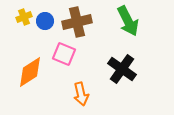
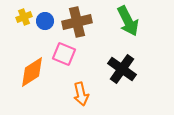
orange diamond: moved 2 px right
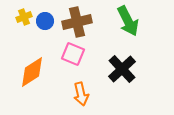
pink square: moved 9 px right
black cross: rotated 12 degrees clockwise
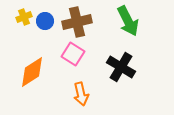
pink square: rotated 10 degrees clockwise
black cross: moved 1 px left, 2 px up; rotated 16 degrees counterclockwise
